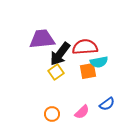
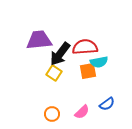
purple trapezoid: moved 3 px left, 1 px down
yellow square: moved 2 px left, 1 px down; rotated 21 degrees counterclockwise
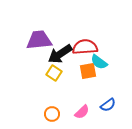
black arrow: rotated 20 degrees clockwise
cyan semicircle: rotated 48 degrees clockwise
blue semicircle: moved 1 px right, 1 px down
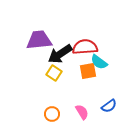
blue semicircle: moved 1 px right, 1 px down
pink semicircle: rotated 77 degrees counterclockwise
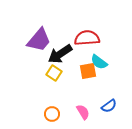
purple trapezoid: rotated 136 degrees clockwise
red semicircle: moved 2 px right, 9 px up
pink semicircle: moved 1 px right
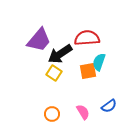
cyan semicircle: rotated 72 degrees clockwise
